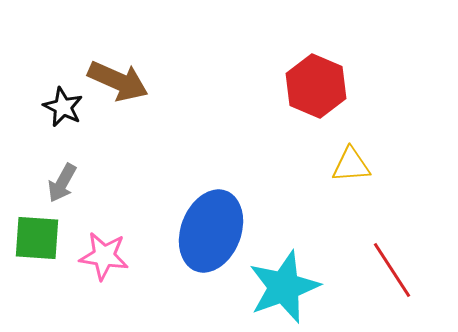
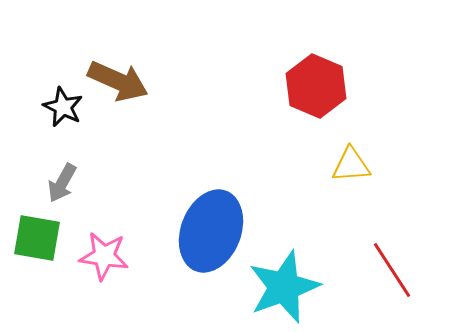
green square: rotated 6 degrees clockwise
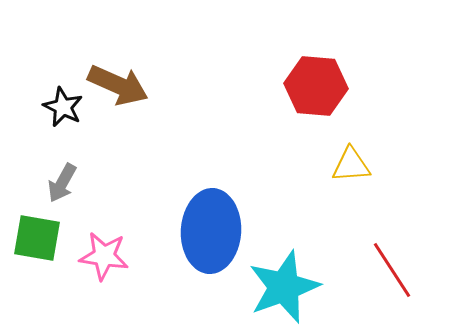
brown arrow: moved 4 px down
red hexagon: rotated 18 degrees counterclockwise
blue ellipse: rotated 18 degrees counterclockwise
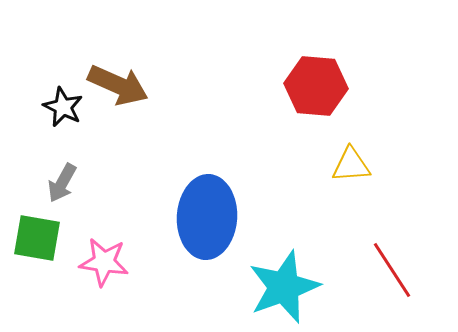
blue ellipse: moved 4 px left, 14 px up
pink star: moved 6 px down
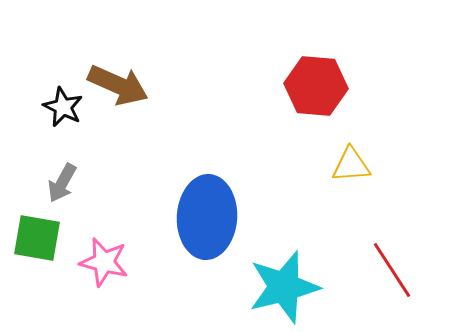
pink star: rotated 6 degrees clockwise
cyan star: rotated 6 degrees clockwise
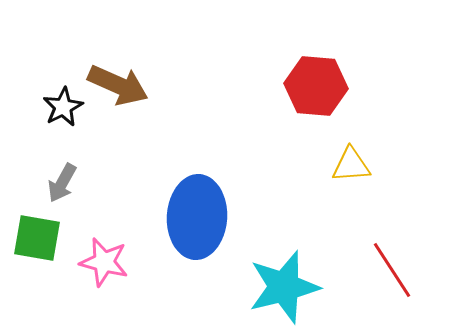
black star: rotated 18 degrees clockwise
blue ellipse: moved 10 px left
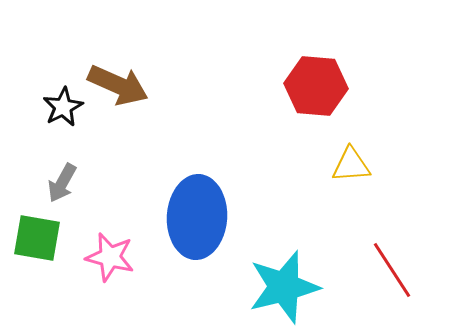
pink star: moved 6 px right, 5 px up
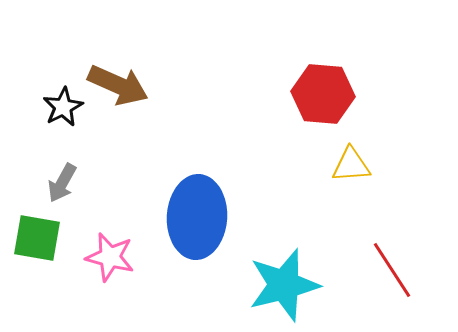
red hexagon: moved 7 px right, 8 px down
cyan star: moved 2 px up
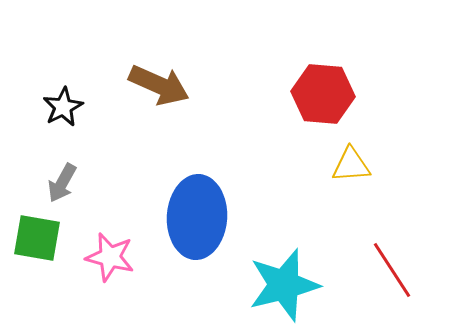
brown arrow: moved 41 px right
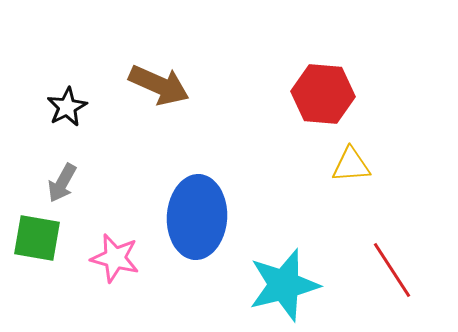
black star: moved 4 px right
pink star: moved 5 px right, 1 px down
